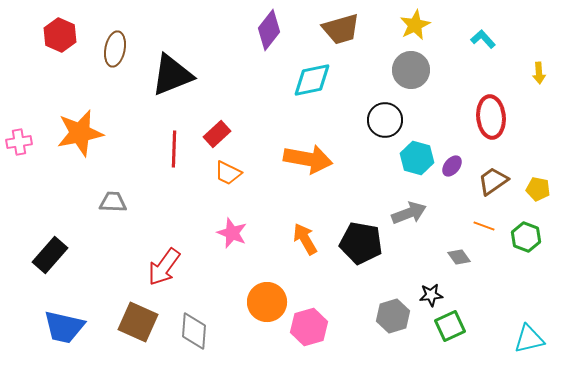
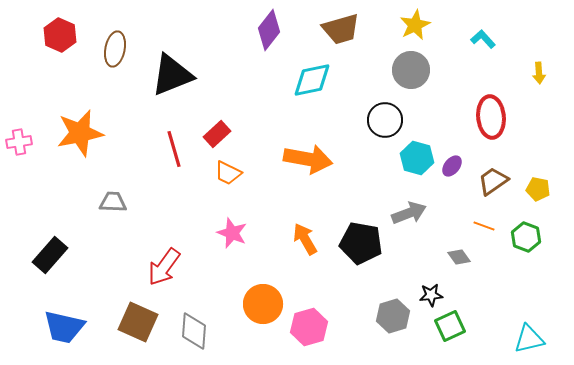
red line at (174, 149): rotated 18 degrees counterclockwise
orange circle at (267, 302): moved 4 px left, 2 px down
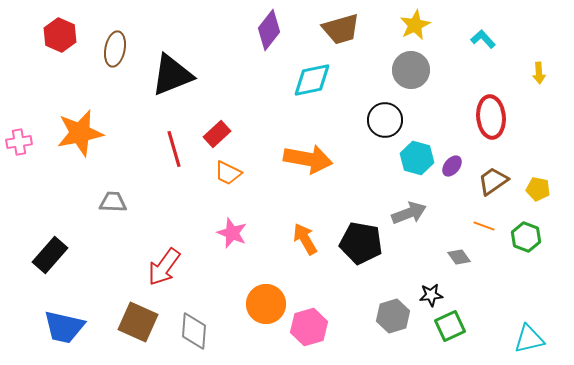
orange circle at (263, 304): moved 3 px right
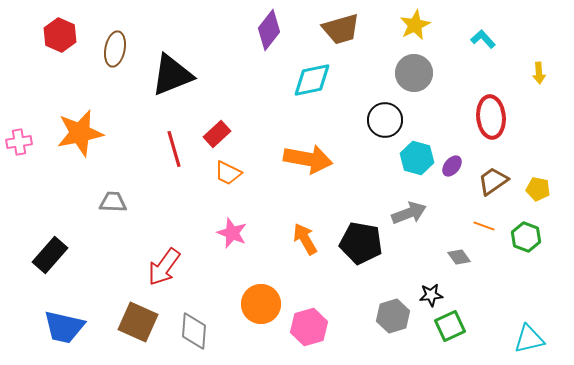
gray circle at (411, 70): moved 3 px right, 3 px down
orange circle at (266, 304): moved 5 px left
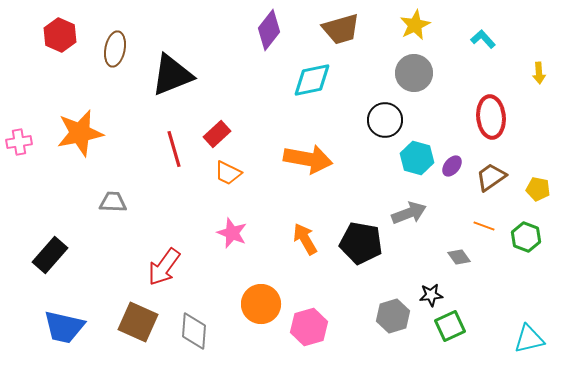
brown trapezoid at (493, 181): moved 2 px left, 4 px up
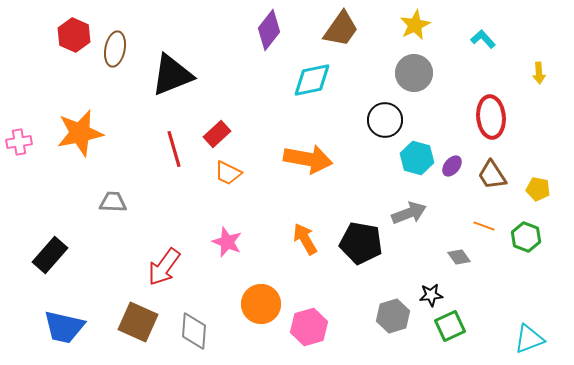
brown trapezoid at (341, 29): rotated 39 degrees counterclockwise
red hexagon at (60, 35): moved 14 px right
brown trapezoid at (491, 177): moved 1 px right, 2 px up; rotated 88 degrees counterclockwise
pink star at (232, 233): moved 5 px left, 9 px down
cyan triangle at (529, 339): rotated 8 degrees counterclockwise
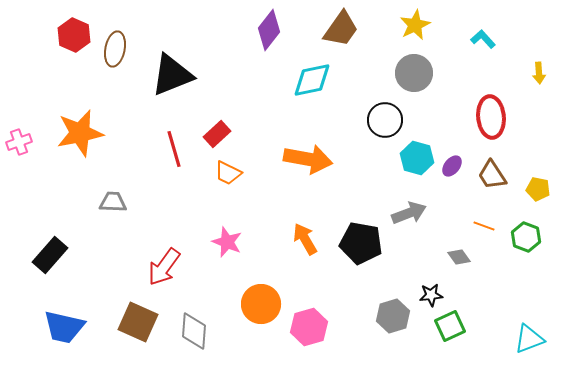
pink cross at (19, 142): rotated 10 degrees counterclockwise
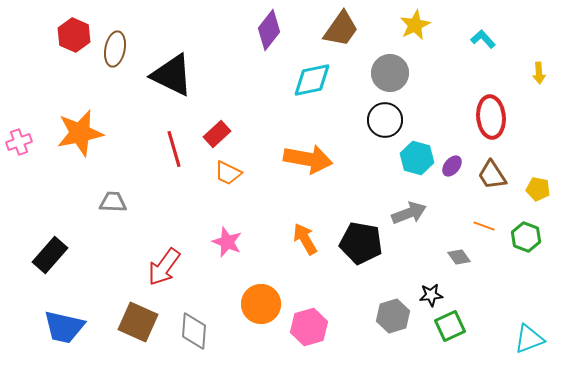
gray circle at (414, 73): moved 24 px left
black triangle at (172, 75): rotated 48 degrees clockwise
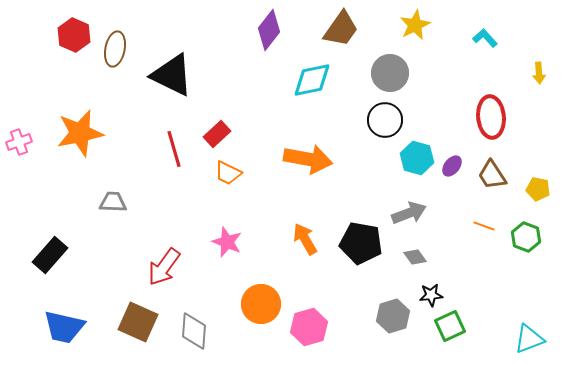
cyan L-shape at (483, 39): moved 2 px right, 1 px up
gray diamond at (459, 257): moved 44 px left
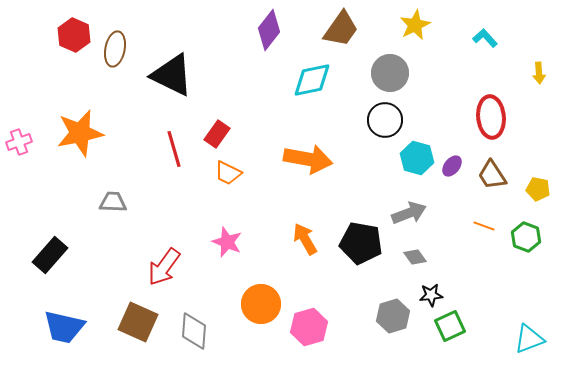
red rectangle at (217, 134): rotated 12 degrees counterclockwise
